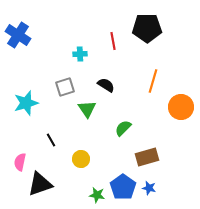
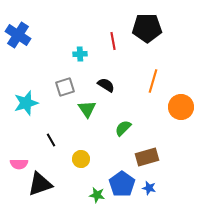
pink semicircle: moved 1 px left, 2 px down; rotated 102 degrees counterclockwise
blue pentagon: moved 1 px left, 3 px up
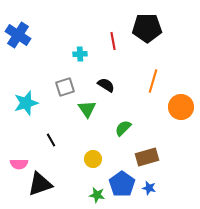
yellow circle: moved 12 px right
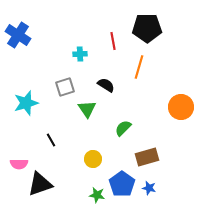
orange line: moved 14 px left, 14 px up
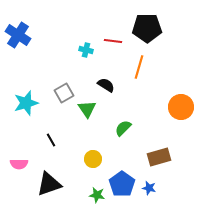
red line: rotated 72 degrees counterclockwise
cyan cross: moved 6 px right, 4 px up; rotated 16 degrees clockwise
gray square: moved 1 px left, 6 px down; rotated 12 degrees counterclockwise
brown rectangle: moved 12 px right
black triangle: moved 9 px right
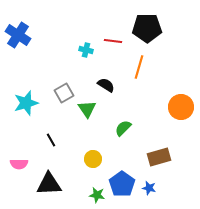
black triangle: rotated 16 degrees clockwise
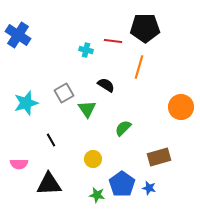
black pentagon: moved 2 px left
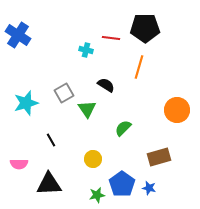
red line: moved 2 px left, 3 px up
orange circle: moved 4 px left, 3 px down
green star: rotated 21 degrees counterclockwise
